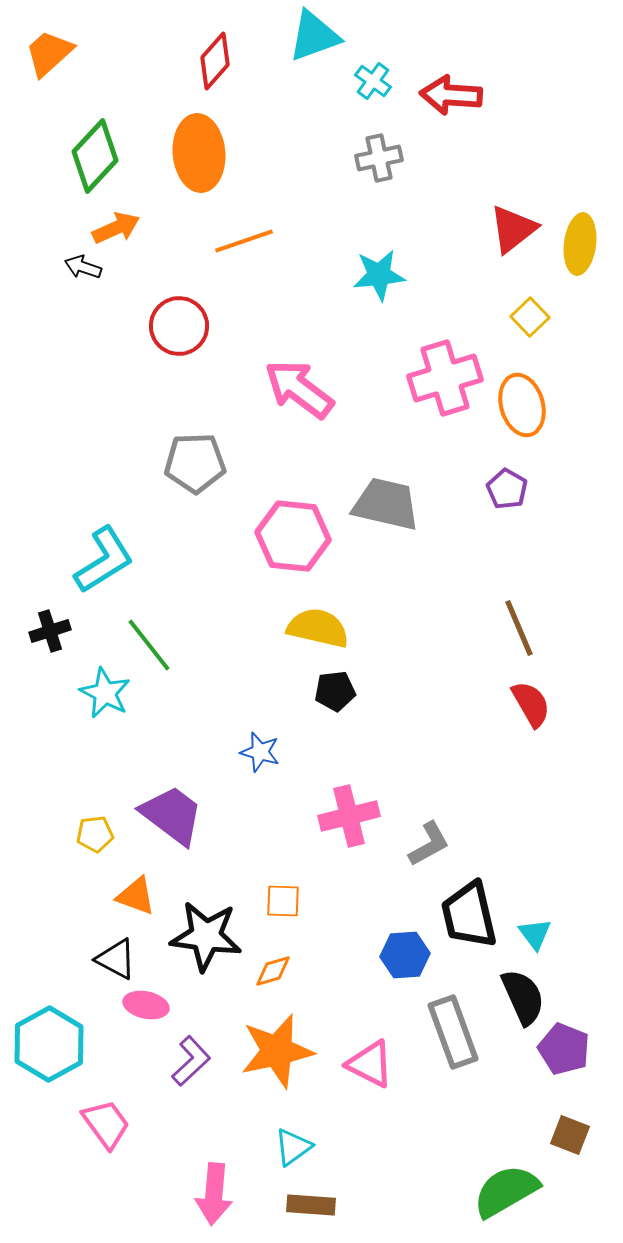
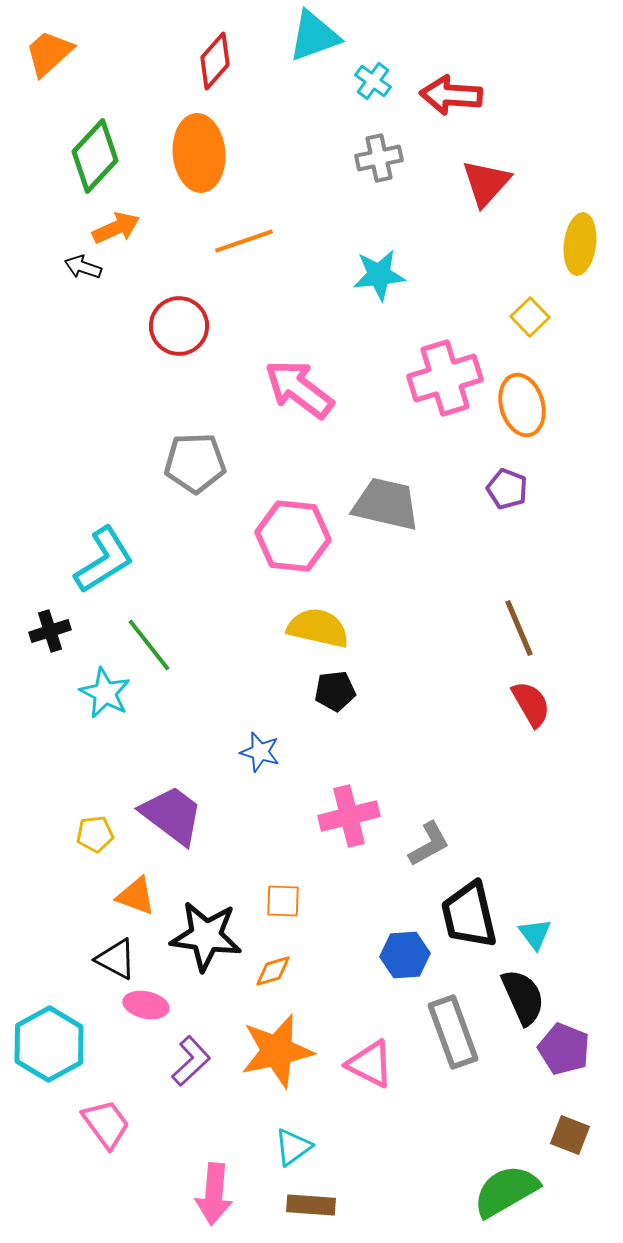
red triangle at (513, 229): moved 27 px left, 46 px up; rotated 10 degrees counterclockwise
purple pentagon at (507, 489): rotated 9 degrees counterclockwise
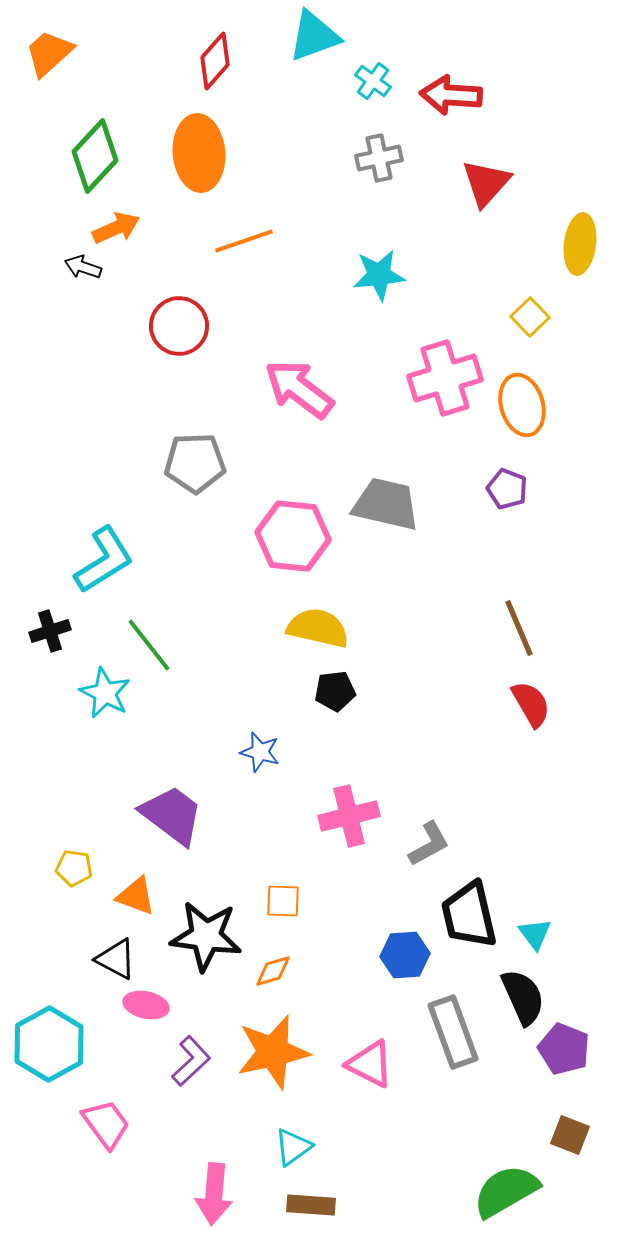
yellow pentagon at (95, 834): moved 21 px left, 34 px down; rotated 15 degrees clockwise
orange star at (277, 1051): moved 4 px left, 1 px down
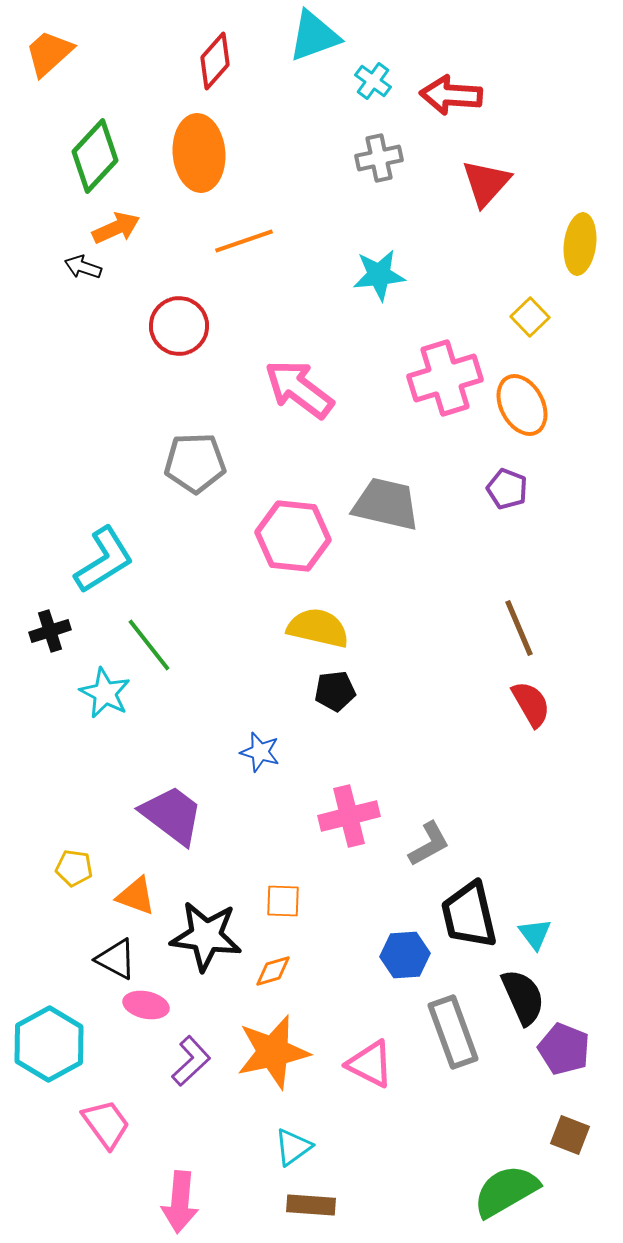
orange ellipse at (522, 405): rotated 12 degrees counterclockwise
pink arrow at (214, 1194): moved 34 px left, 8 px down
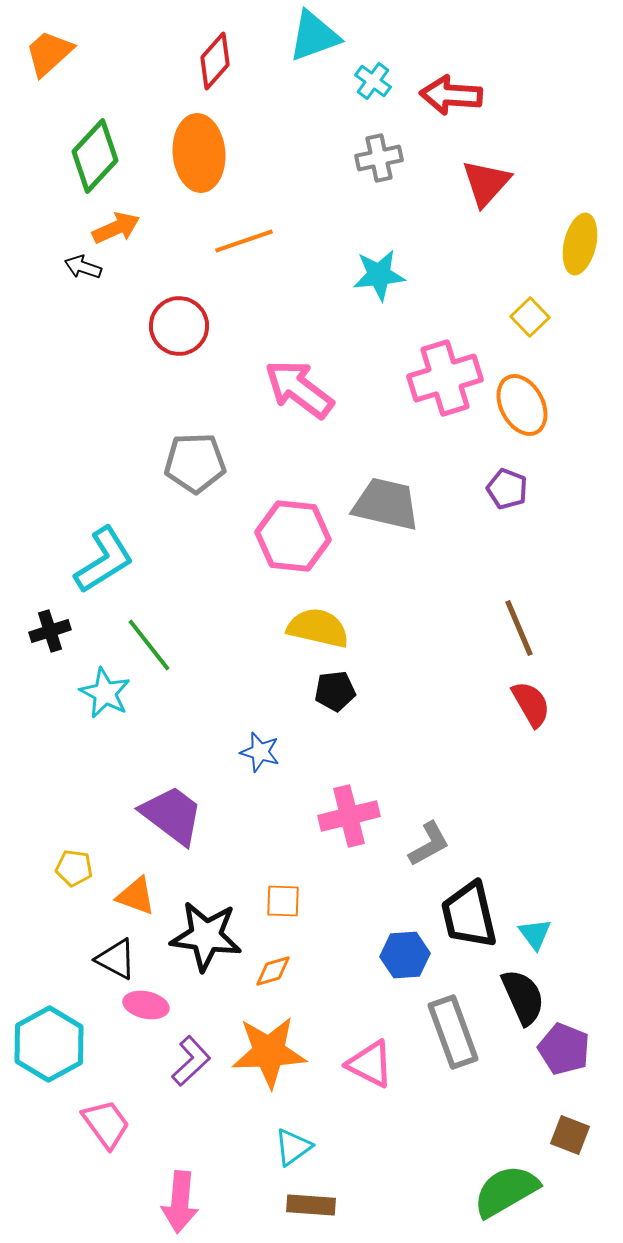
yellow ellipse at (580, 244): rotated 6 degrees clockwise
orange star at (273, 1052): moved 4 px left; rotated 10 degrees clockwise
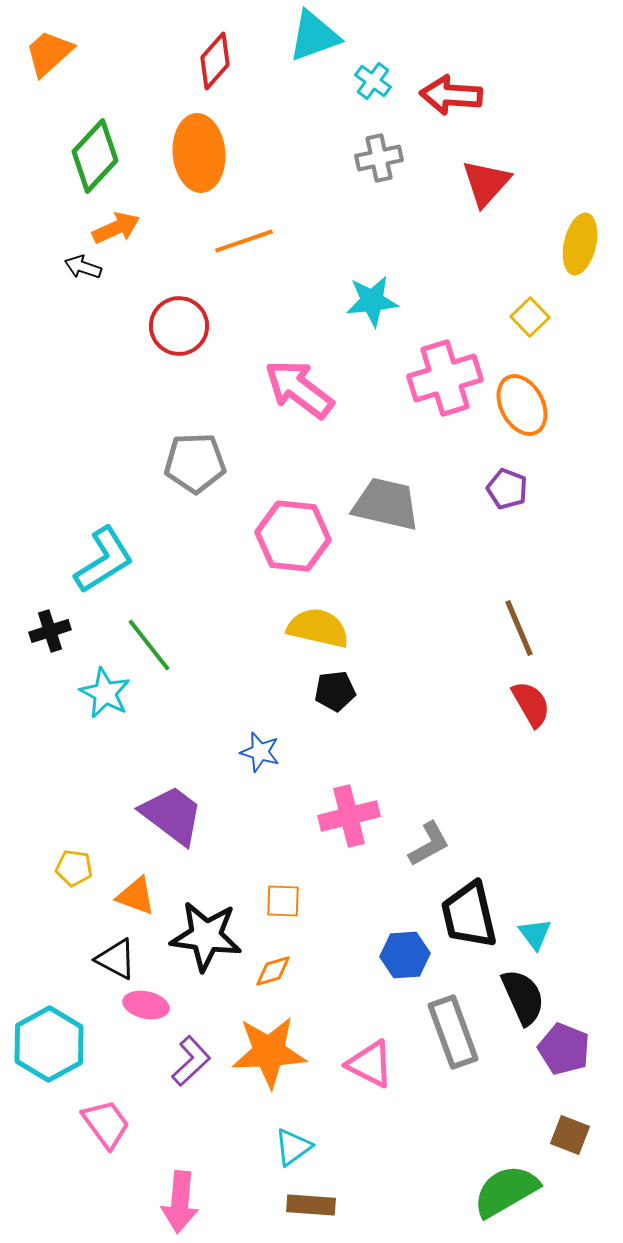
cyan star at (379, 275): moved 7 px left, 26 px down
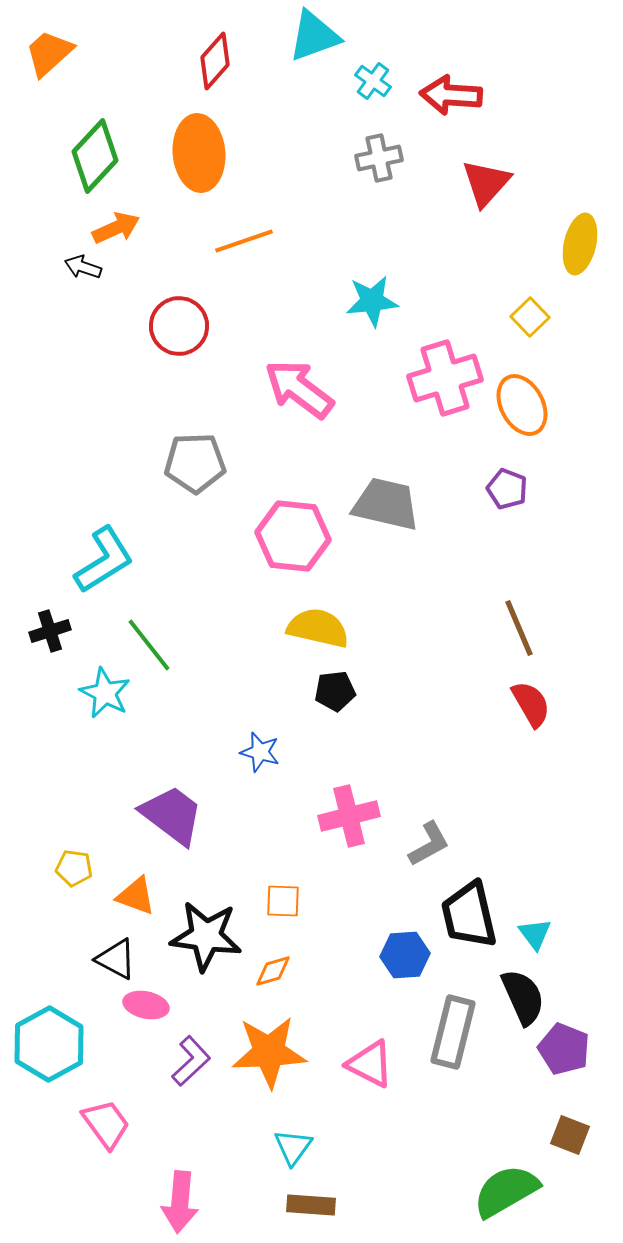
gray rectangle at (453, 1032): rotated 34 degrees clockwise
cyan triangle at (293, 1147): rotated 18 degrees counterclockwise
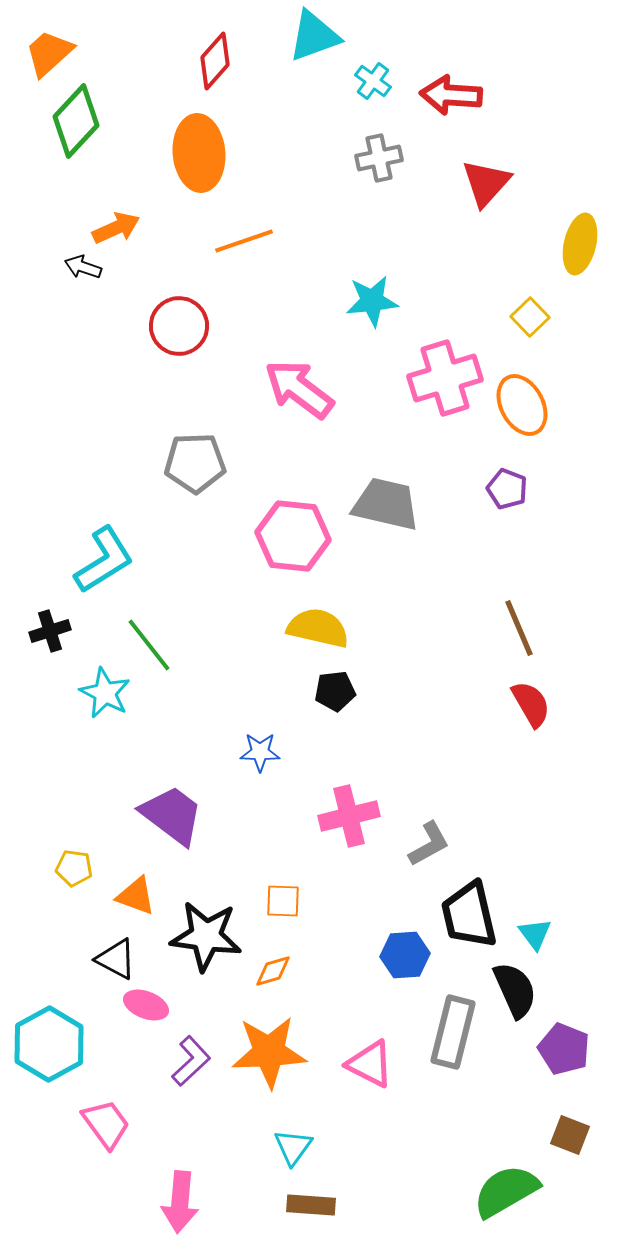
green diamond at (95, 156): moved 19 px left, 35 px up
blue star at (260, 752): rotated 15 degrees counterclockwise
black semicircle at (523, 997): moved 8 px left, 7 px up
pink ellipse at (146, 1005): rotated 9 degrees clockwise
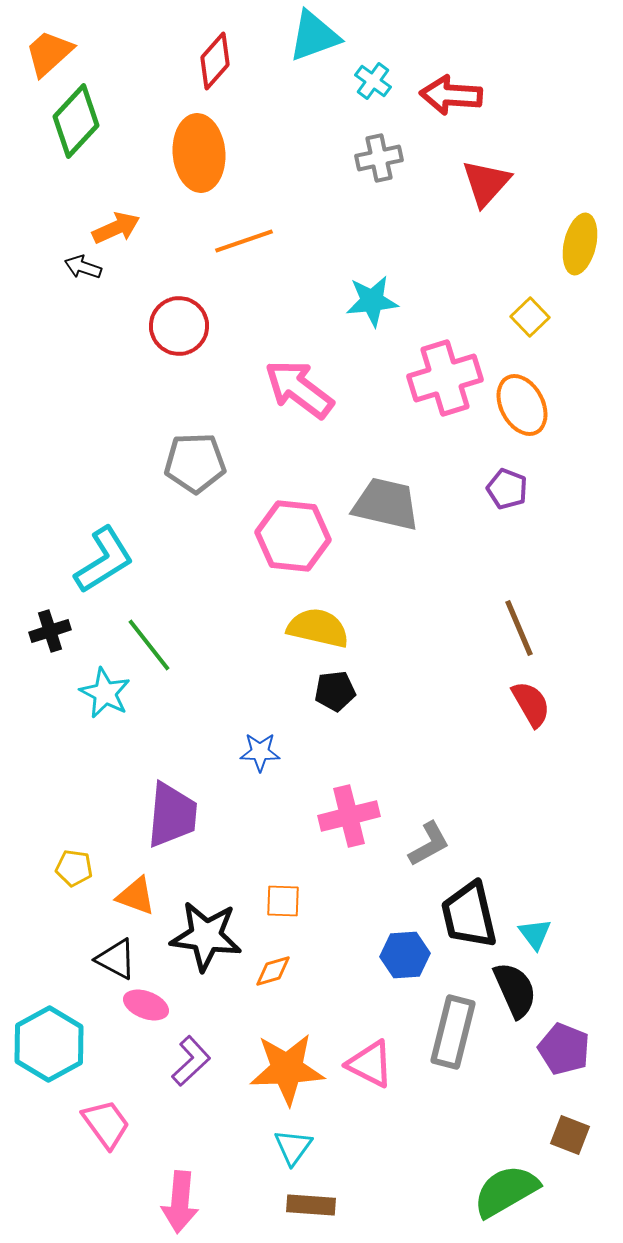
purple trapezoid at (172, 815): rotated 58 degrees clockwise
orange star at (269, 1052): moved 18 px right, 17 px down
